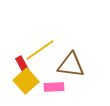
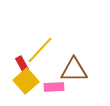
yellow line: rotated 12 degrees counterclockwise
brown triangle: moved 3 px right, 5 px down; rotated 8 degrees counterclockwise
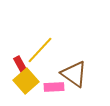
red rectangle: moved 2 px left
brown triangle: moved 4 px down; rotated 36 degrees clockwise
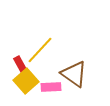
pink rectangle: moved 3 px left
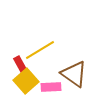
yellow line: rotated 16 degrees clockwise
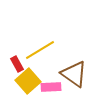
red rectangle: moved 3 px left
yellow square: moved 2 px right
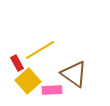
red rectangle: moved 1 px up
pink rectangle: moved 1 px right, 3 px down
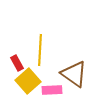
yellow line: rotated 56 degrees counterclockwise
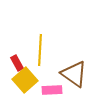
yellow square: moved 3 px left, 1 px up
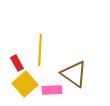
yellow square: moved 4 px down
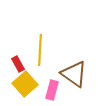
red rectangle: moved 1 px right, 1 px down
pink rectangle: rotated 72 degrees counterclockwise
